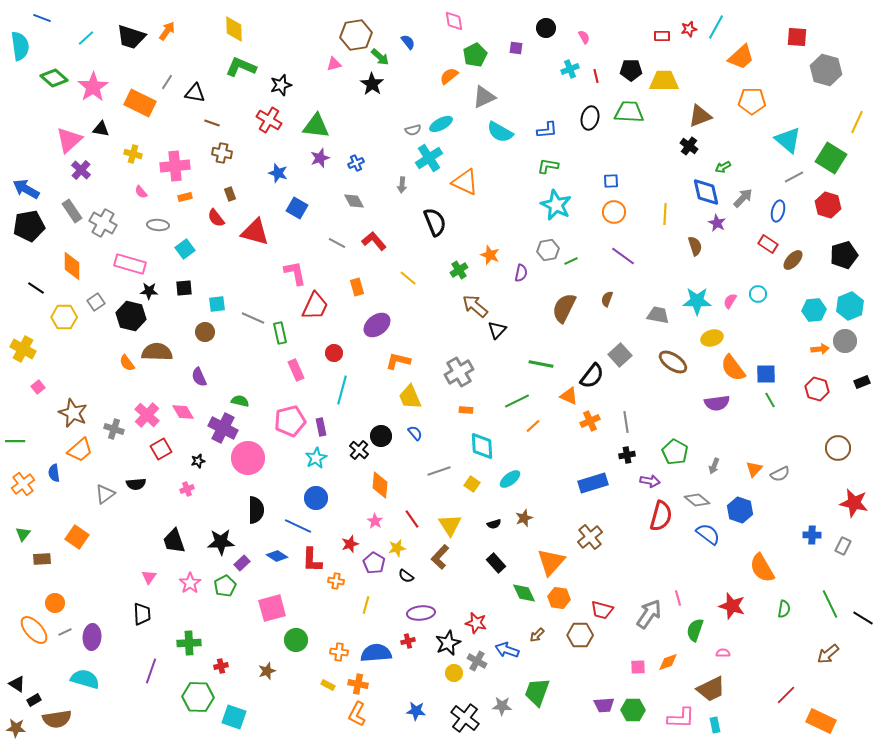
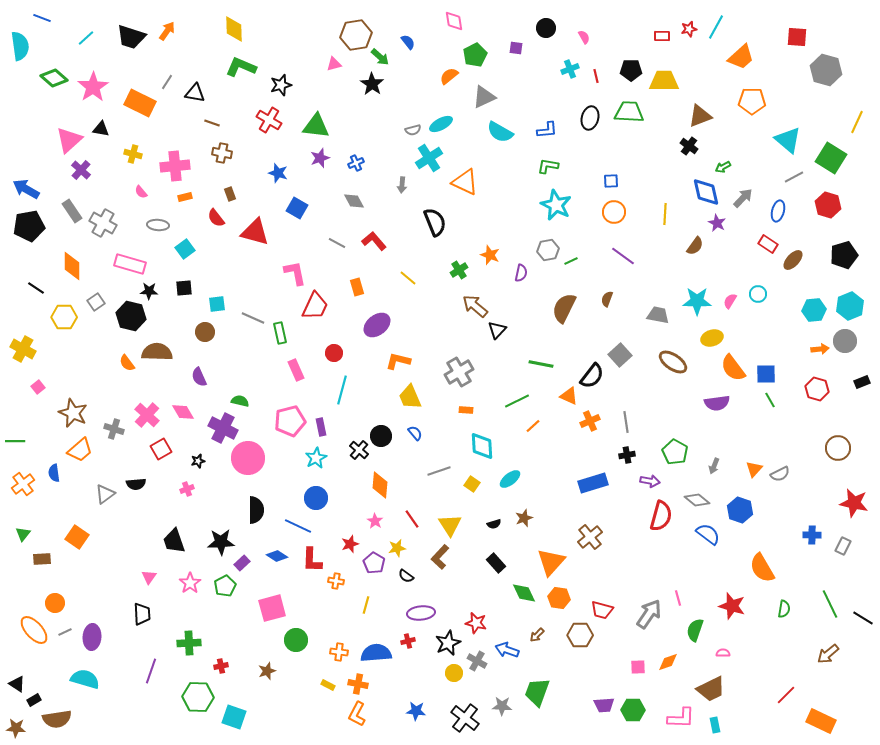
brown semicircle at (695, 246): rotated 54 degrees clockwise
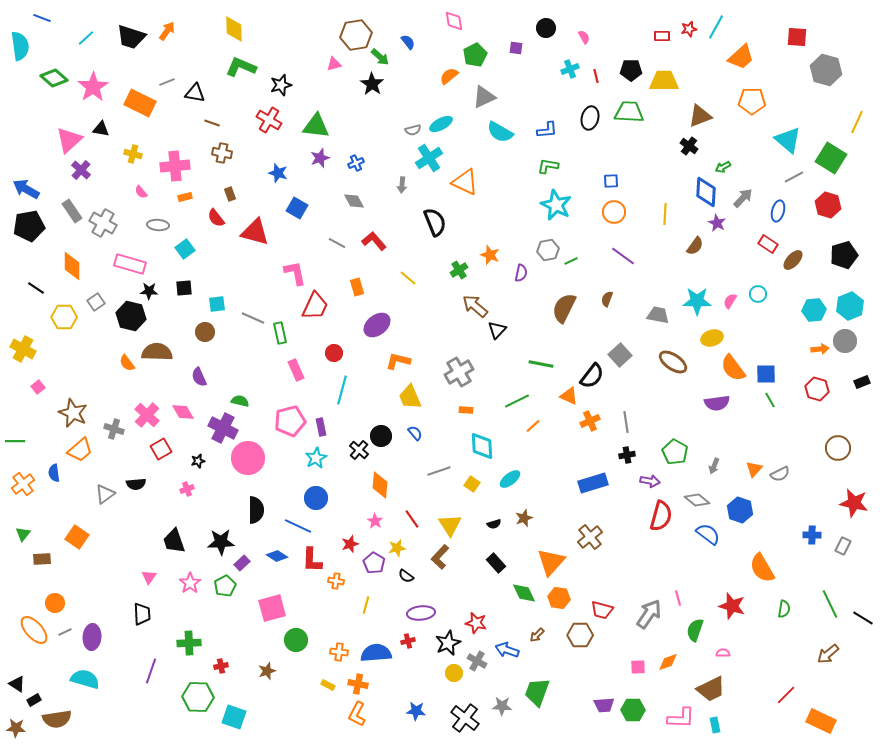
gray line at (167, 82): rotated 35 degrees clockwise
blue diamond at (706, 192): rotated 16 degrees clockwise
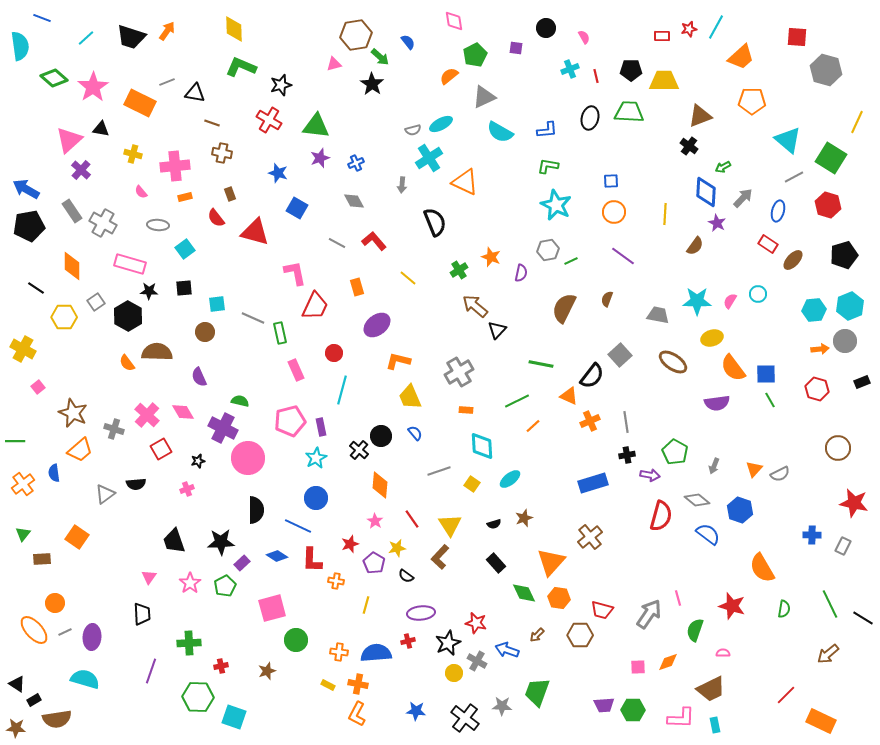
orange star at (490, 255): moved 1 px right, 2 px down
black hexagon at (131, 316): moved 3 px left; rotated 16 degrees clockwise
purple arrow at (650, 481): moved 6 px up
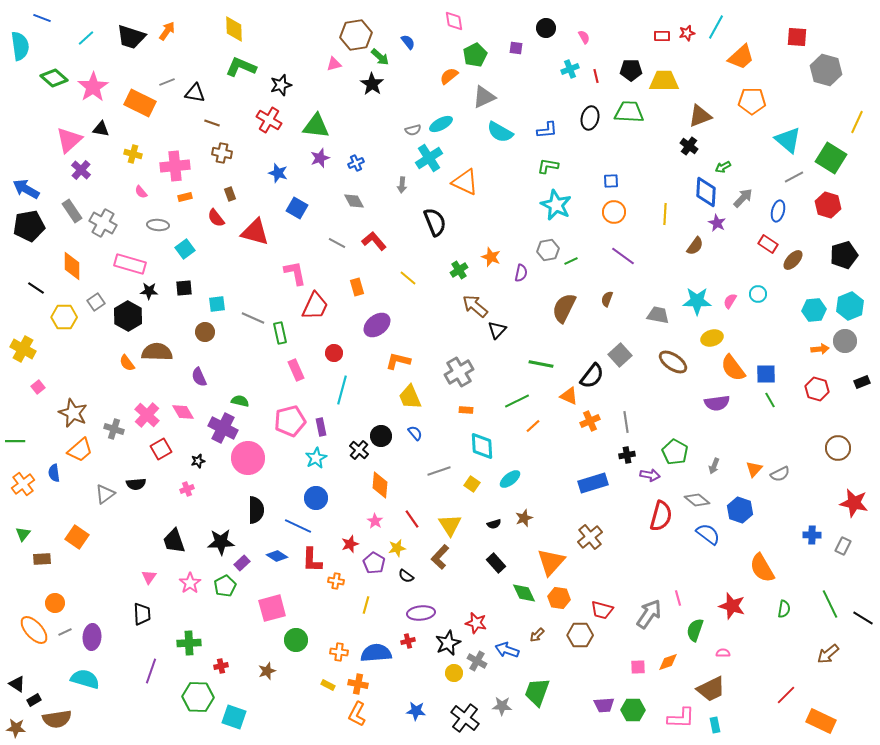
red star at (689, 29): moved 2 px left, 4 px down
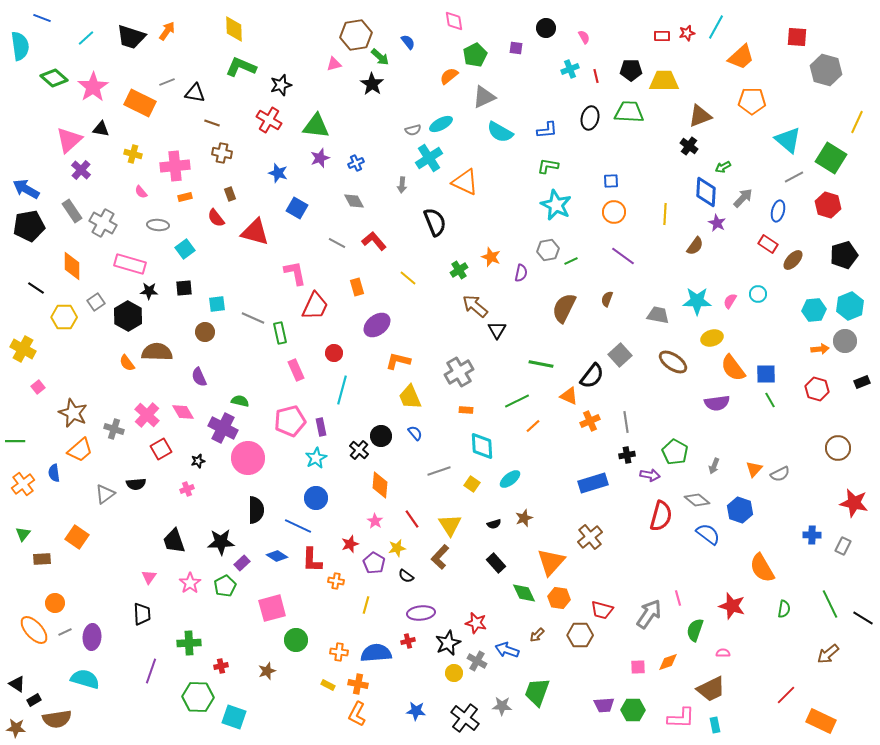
black triangle at (497, 330): rotated 12 degrees counterclockwise
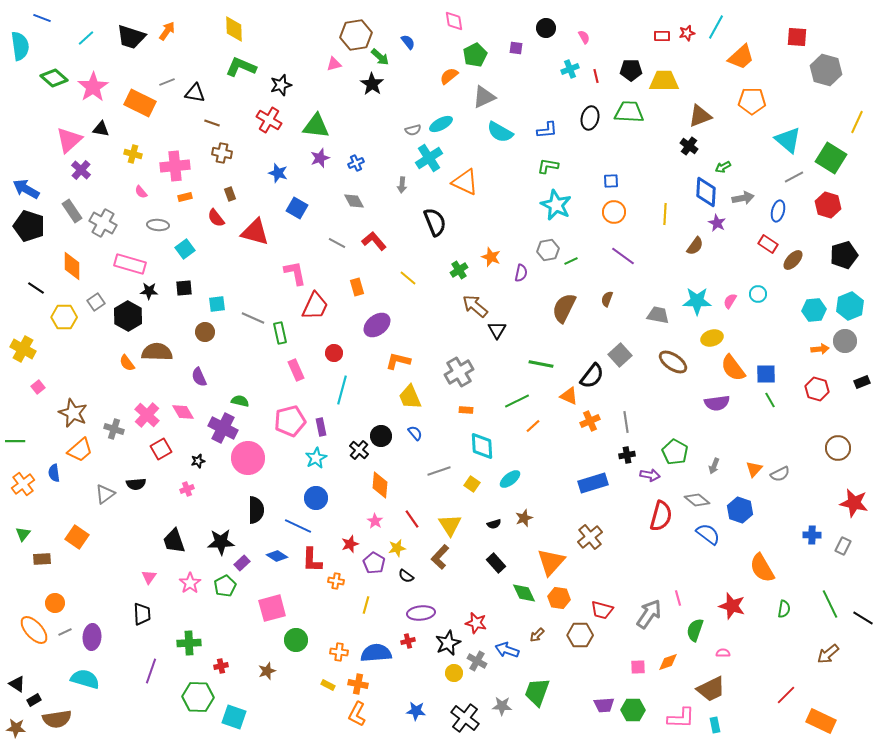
gray arrow at (743, 198): rotated 35 degrees clockwise
black pentagon at (29, 226): rotated 28 degrees clockwise
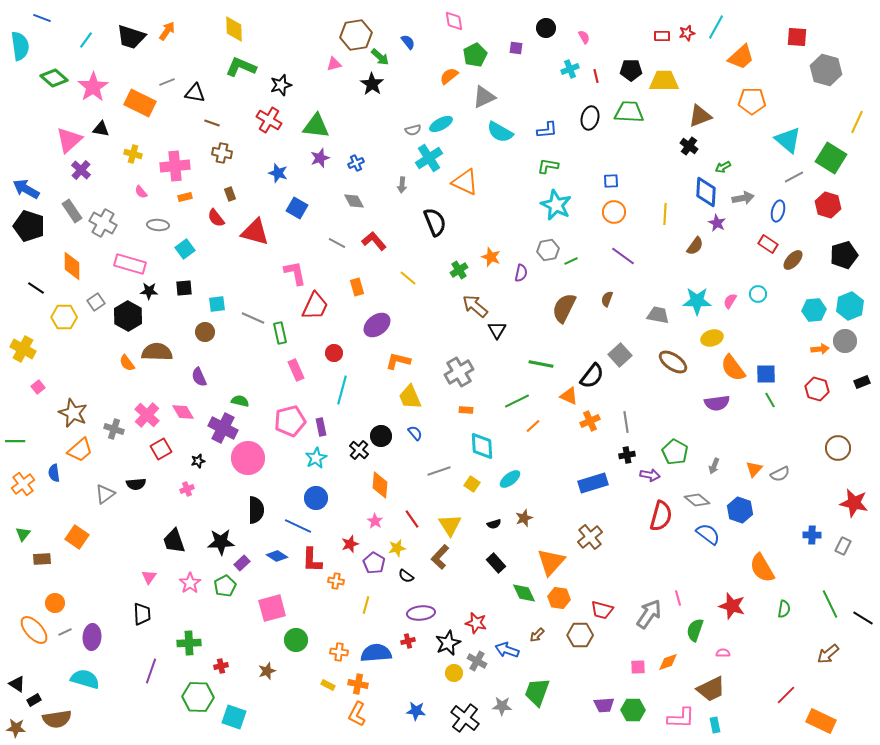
cyan line at (86, 38): moved 2 px down; rotated 12 degrees counterclockwise
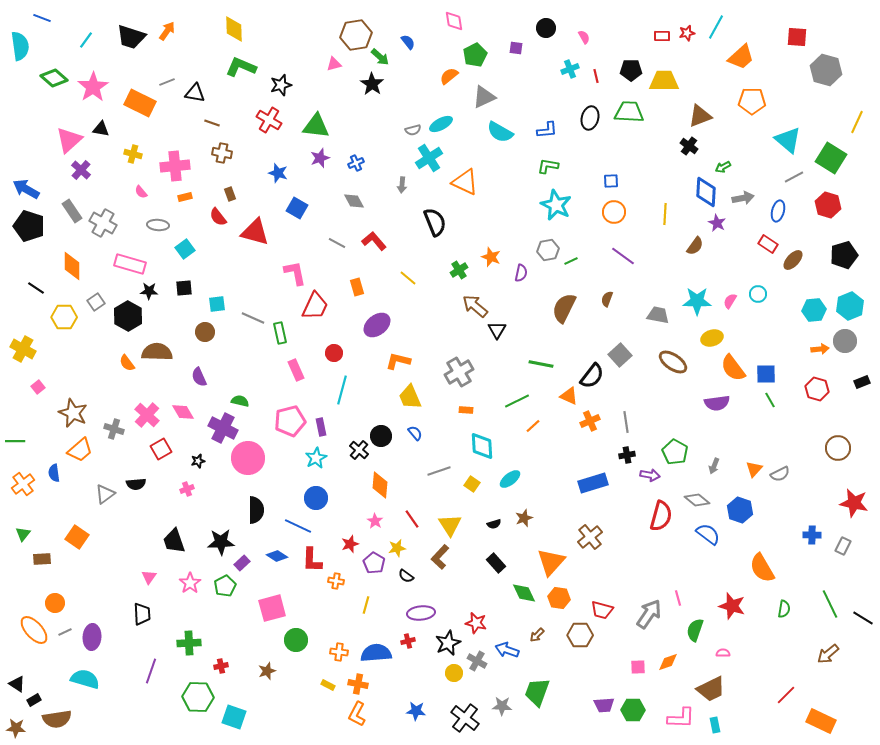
red semicircle at (216, 218): moved 2 px right, 1 px up
